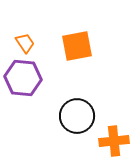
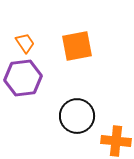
purple hexagon: rotated 12 degrees counterclockwise
orange cross: moved 2 px right; rotated 12 degrees clockwise
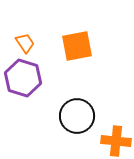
purple hexagon: rotated 24 degrees clockwise
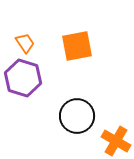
orange cross: rotated 24 degrees clockwise
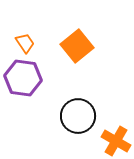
orange square: rotated 28 degrees counterclockwise
purple hexagon: rotated 9 degrees counterclockwise
black circle: moved 1 px right
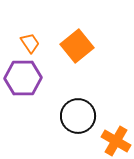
orange trapezoid: moved 5 px right
purple hexagon: rotated 9 degrees counterclockwise
